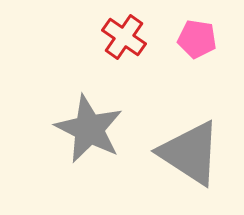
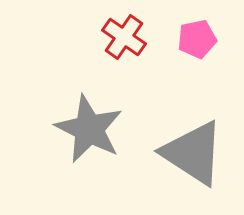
pink pentagon: rotated 21 degrees counterclockwise
gray triangle: moved 3 px right
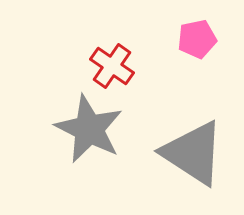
red cross: moved 12 px left, 29 px down
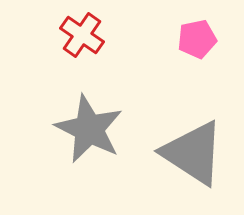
red cross: moved 30 px left, 31 px up
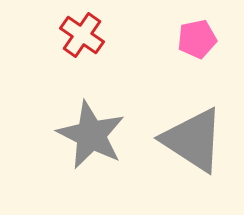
gray star: moved 2 px right, 6 px down
gray triangle: moved 13 px up
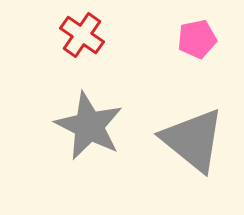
gray star: moved 2 px left, 9 px up
gray triangle: rotated 6 degrees clockwise
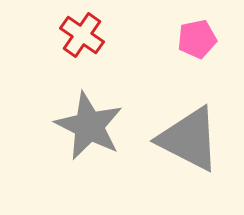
gray triangle: moved 4 px left, 1 px up; rotated 12 degrees counterclockwise
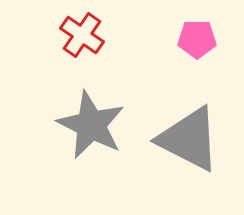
pink pentagon: rotated 12 degrees clockwise
gray star: moved 2 px right, 1 px up
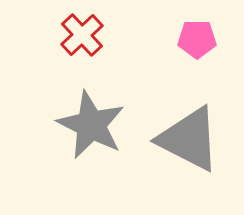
red cross: rotated 12 degrees clockwise
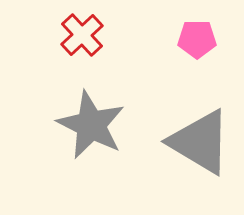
gray triangle: moved 11 px right, 3 px down; rotated 4 degrees clockwise
